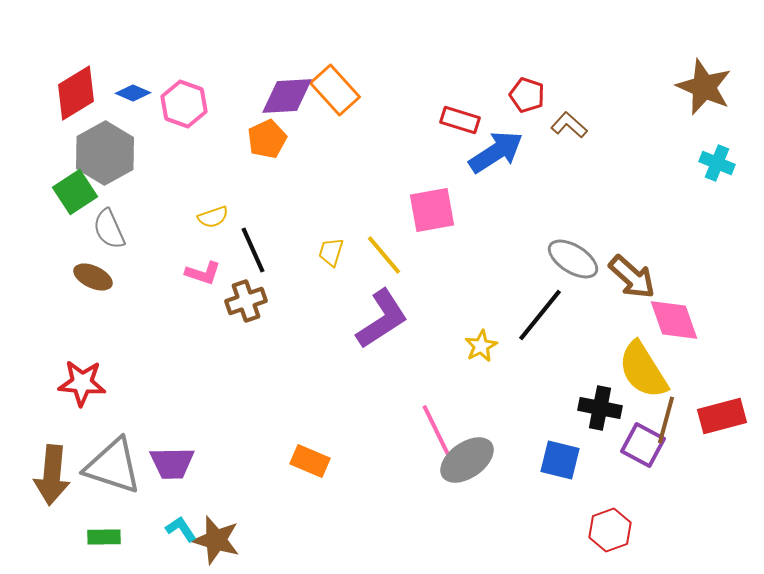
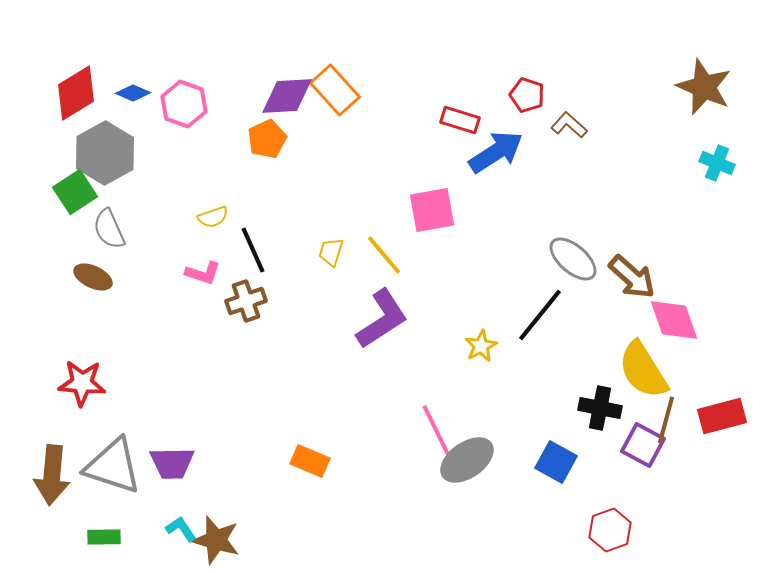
gray ellipse at (573, 259): rotated 9 degrees clockwise
blue square at (560, 460): moved 4 px left, 2 px down; rotated 15 degrees clockwise
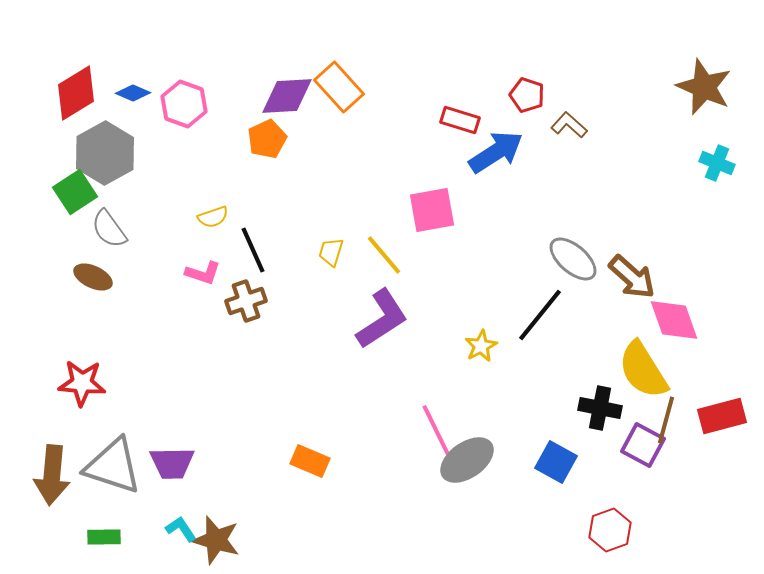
orange rectangle at (335, 90): moved 4 px right, 3 px up
gray semicircle at (109, 229): rotated 12 degrees counterclockwise
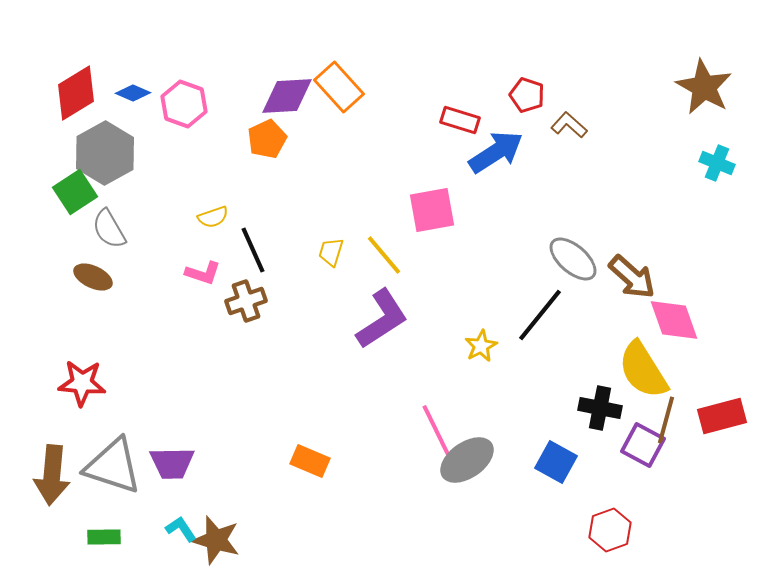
brown star at (704, 87): rotated 6 degrees clockwise
gray semicircle at (109, 229): rotated 6 degrees clockwise
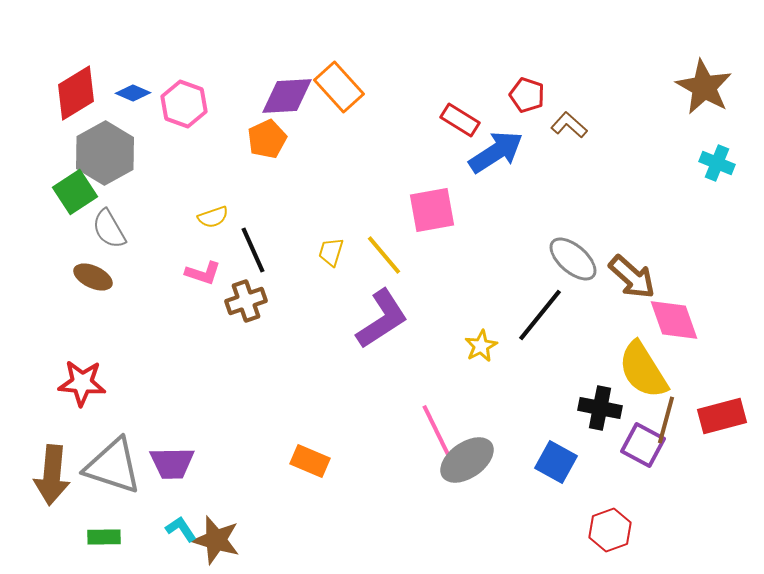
red rectangle at (460, 120): rotated 15 degrees clockwise
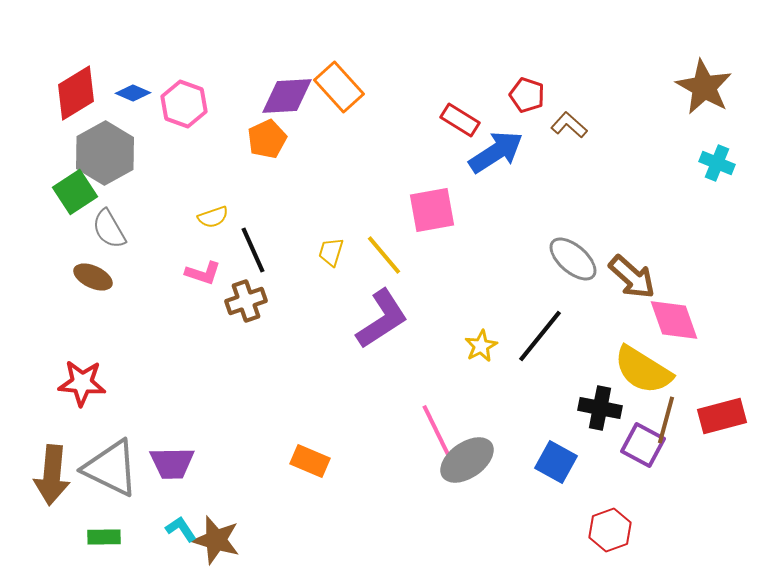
black line at (540, 315): moved 21 px down
yellow semicircle at (643, 370): rotated 26 degrees counterclockwise
gray triangle at (113, 466): moved 2 px left, 2 px down; rotated 8 degrees clockwise
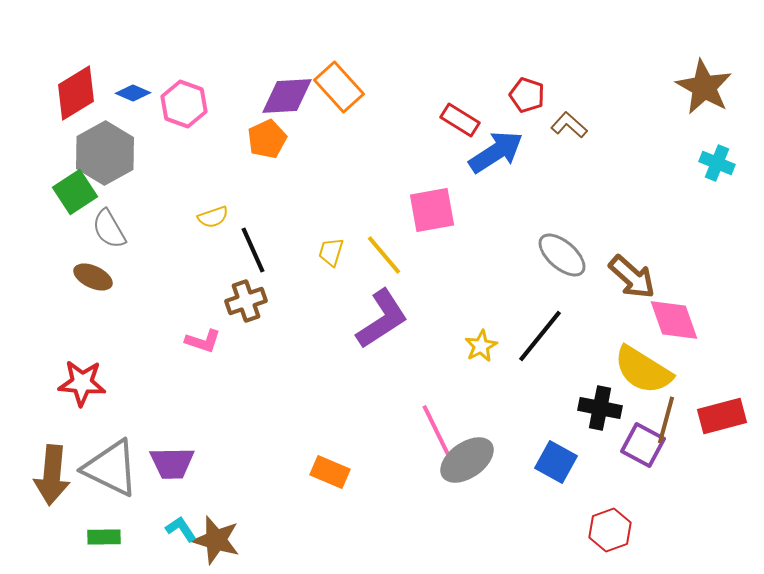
gray ellipse at (573, 259): moved 11 px left, 4 px up
pink L-shape at (203, 273): moved 68 px down
orange rectangle at (310, 461): moved 20 px right, 11 px down
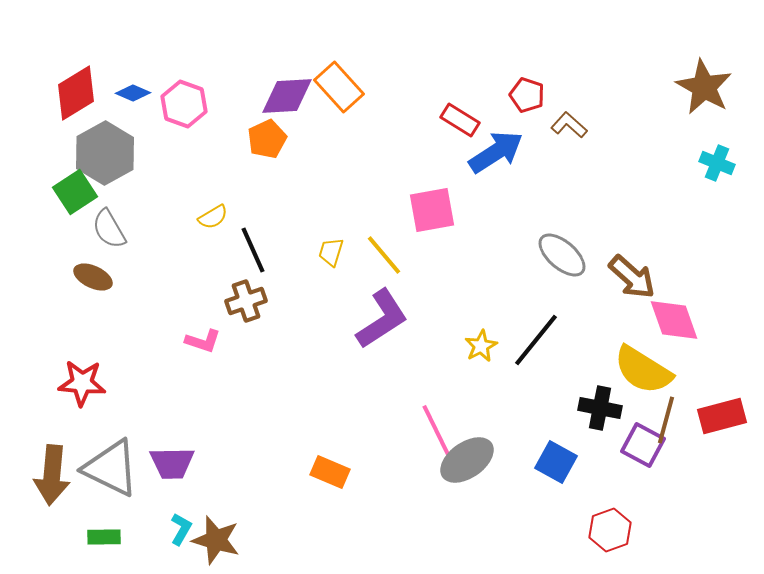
yellow semicircle at (213, 217): rotated 12 degrees counterclockwise
black line at (540, 336): moved 4 px left, 4 px down
cyan L-shape at (181, 529): rotated 64 degrees clockwise
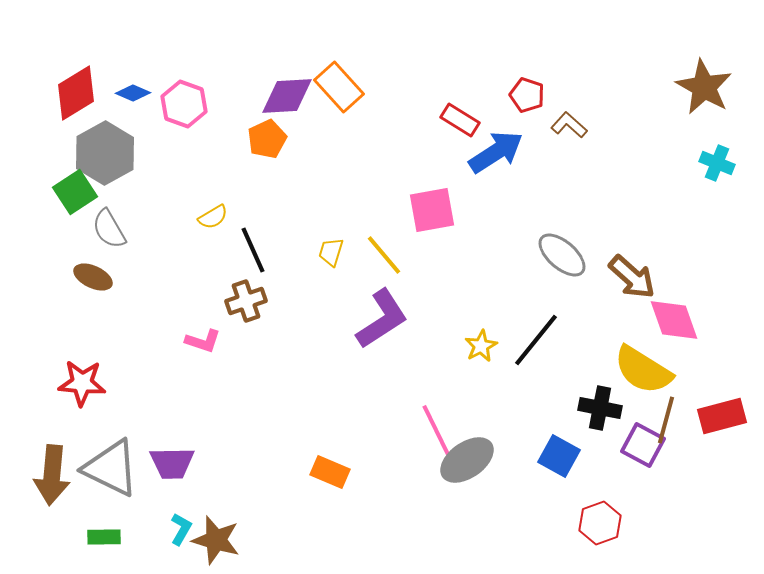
blue square at (556, 462): moved 3 px right, 6 px up
red hexagon at (610, 530): moved 10 px left, 7 px up
